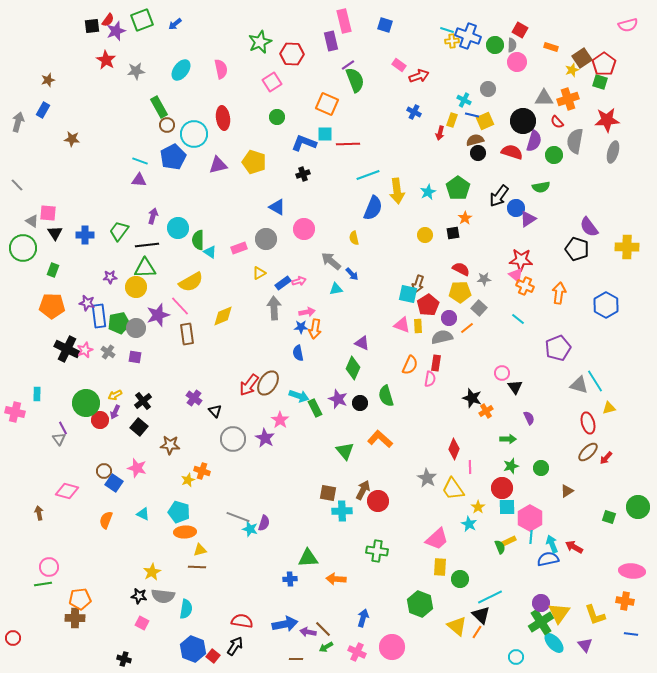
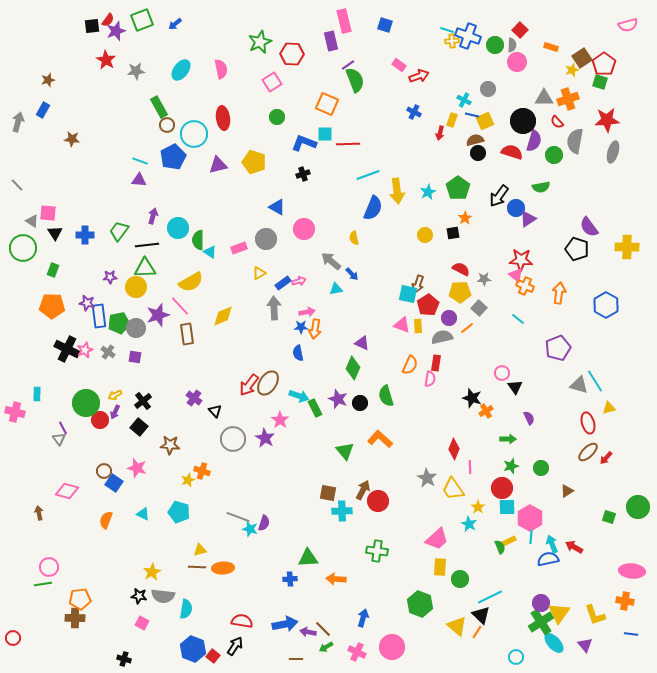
red square at (520, 30): rotated 14 degrees clockwise
orange ellipse at (185, 532): moved 38 px right, 36 px down
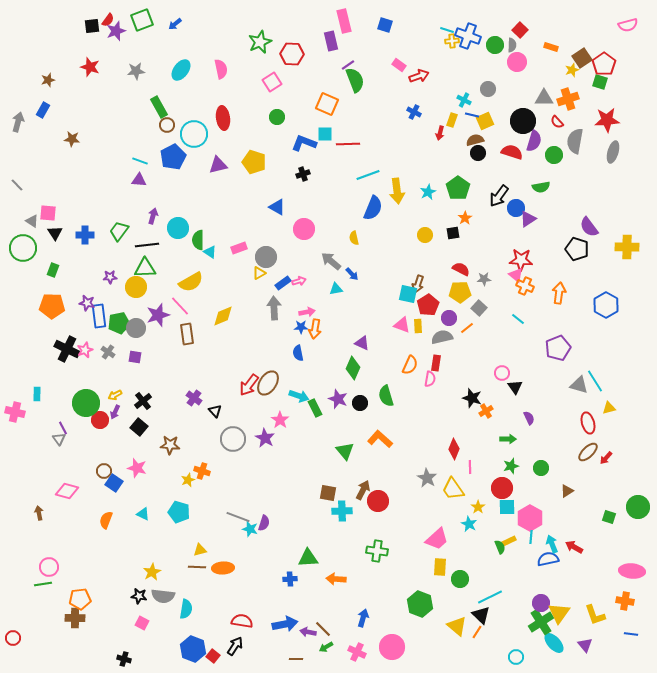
red star at (106, 60): moved 16 px left, 7 px down; rotated 12 degrees counterclockwise
gray circle at (266, 239): moved 18 px down
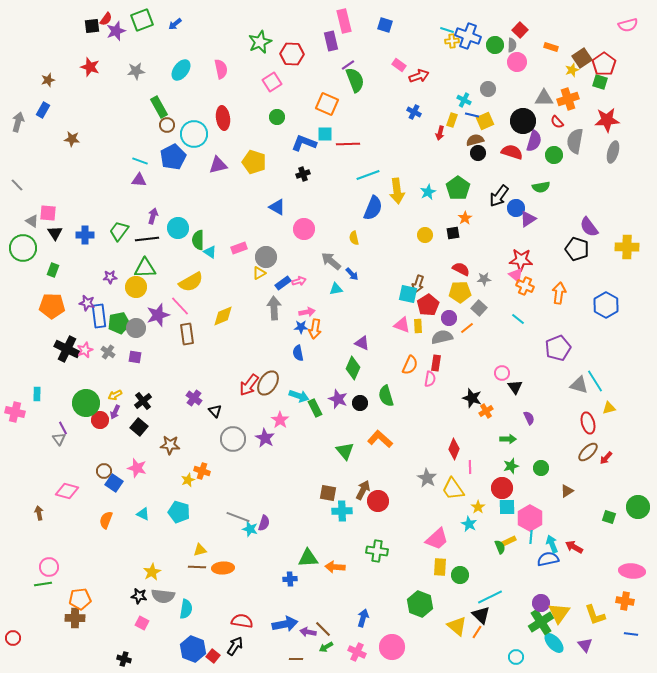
red semicircle at (108, 20): moved 2 px left, 1 px up
black line at (147, 245): moved 6 px up
orange arrow at (336, 579): moved 1 px left, 12 px up
green circle at (460, 579): moved 4 px up
